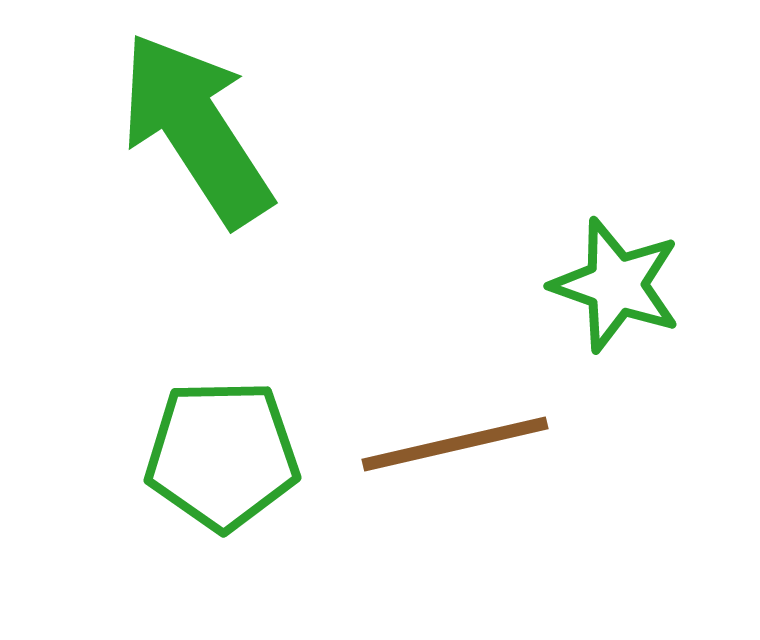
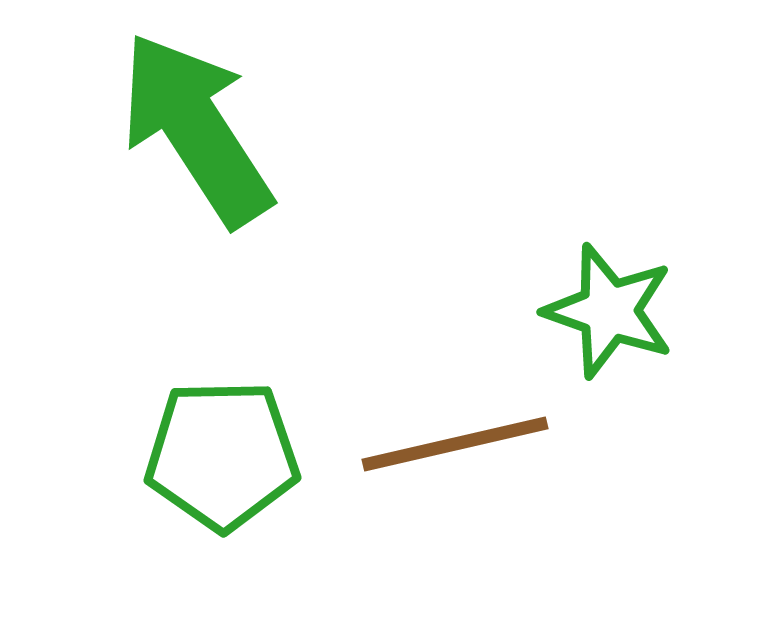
green star: moved 7 px left, 26 px down
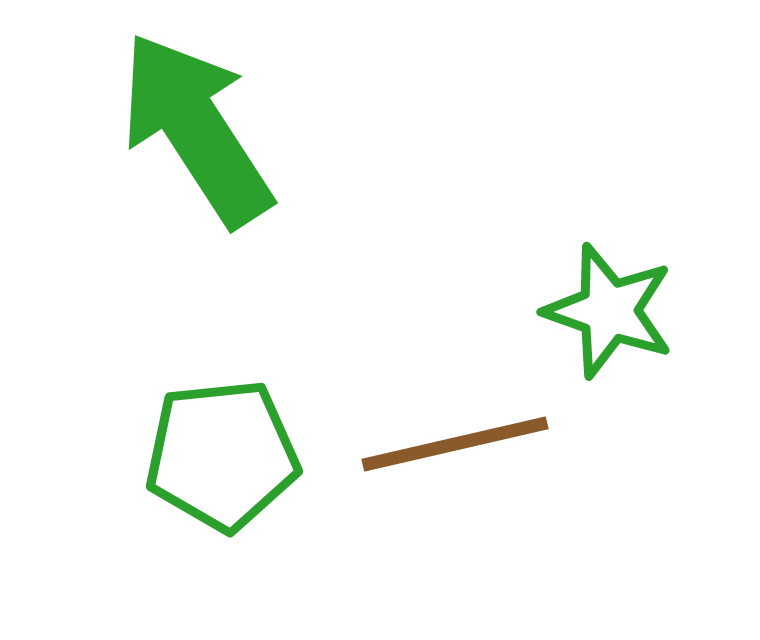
green pentagon: rotated 5 degrees counterclockwise
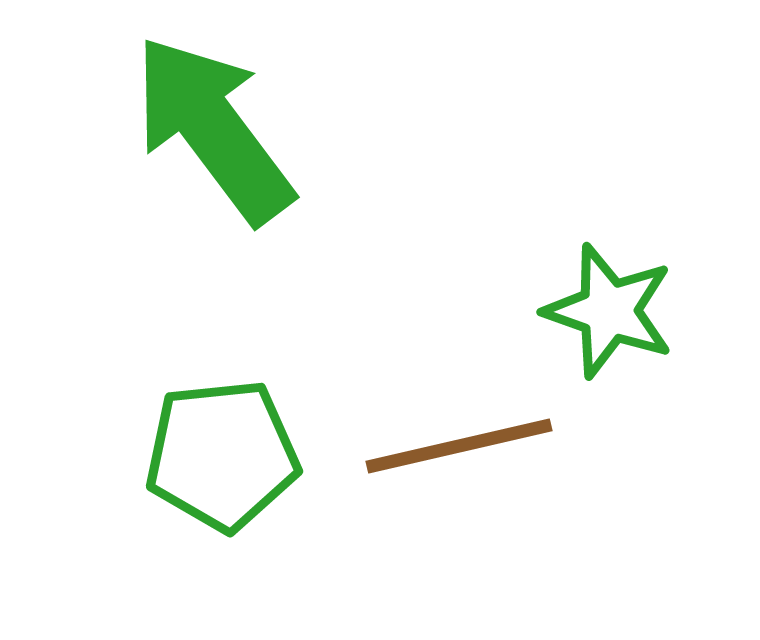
green arrow: moved 17 px right; rotated 4 degrees counterclockwise
brown line: moved 4 px right, 2 px down
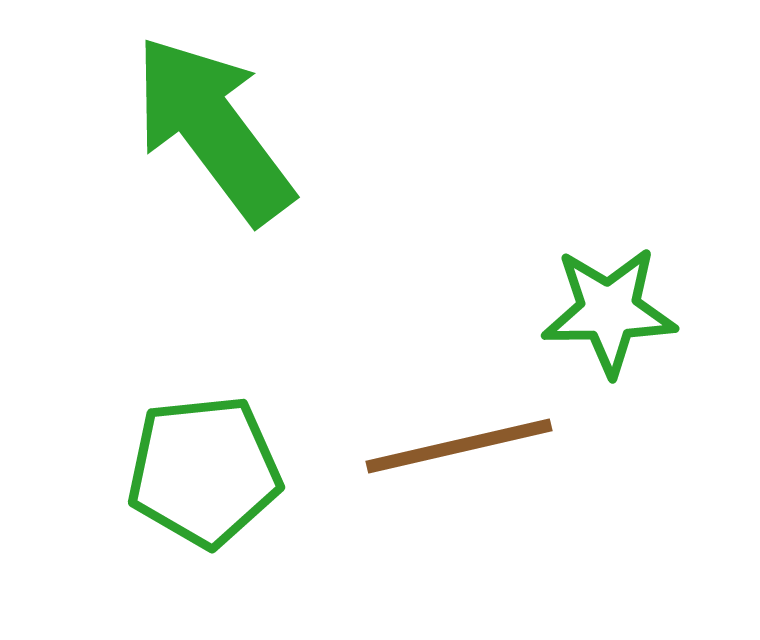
green star: rotated 20 degrees counterclockwise
green pentagon: moved 18 px left, 16 px down
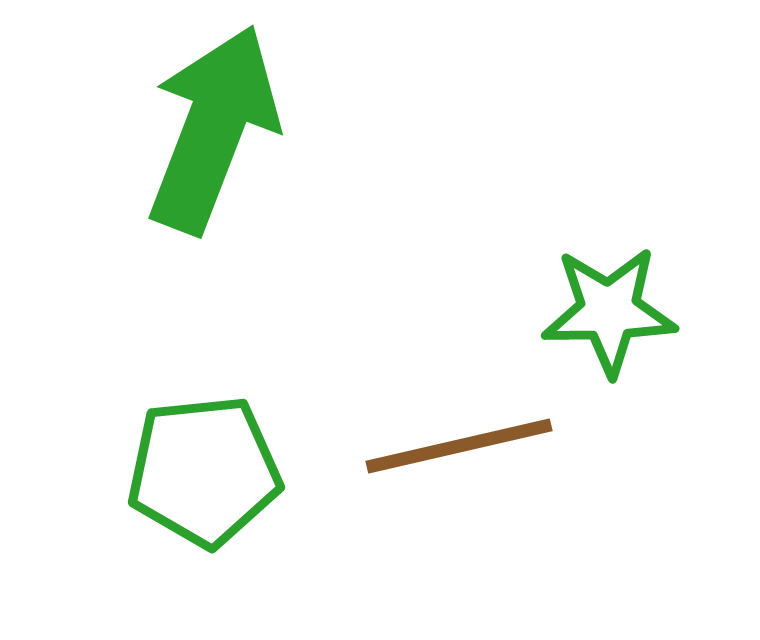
green arrow: rotated 58 degrees clockwise
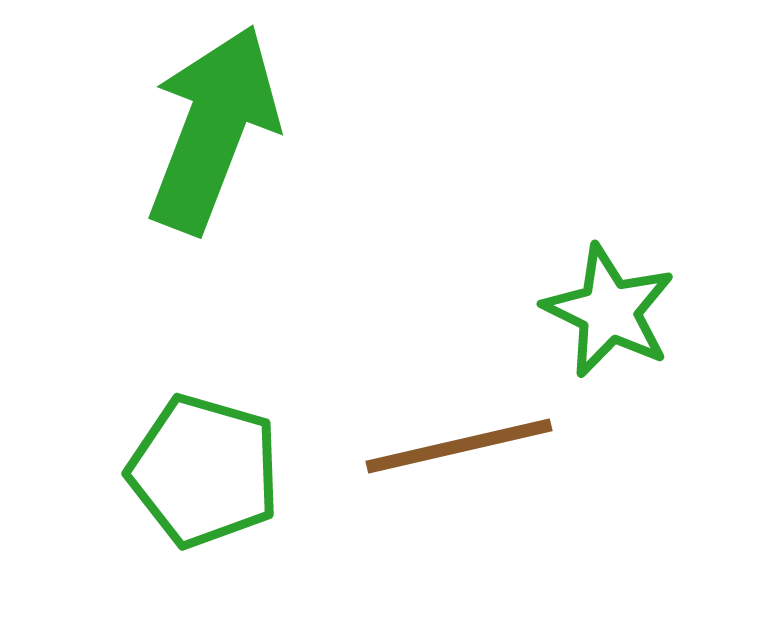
green star: rotated 27 degrees clockwise
green pentagon: rotated 22 degrees clockwise
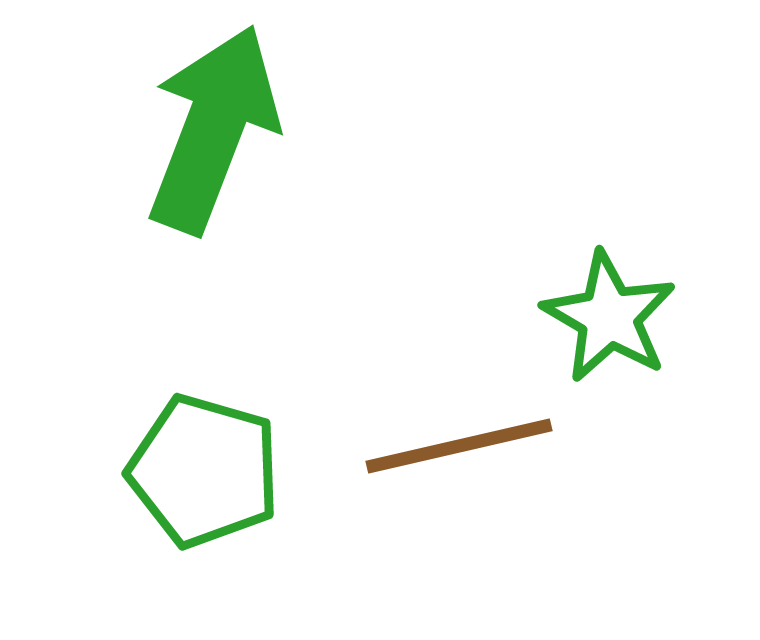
green star: moved 6 px down; rotated 4 degrees clockwise
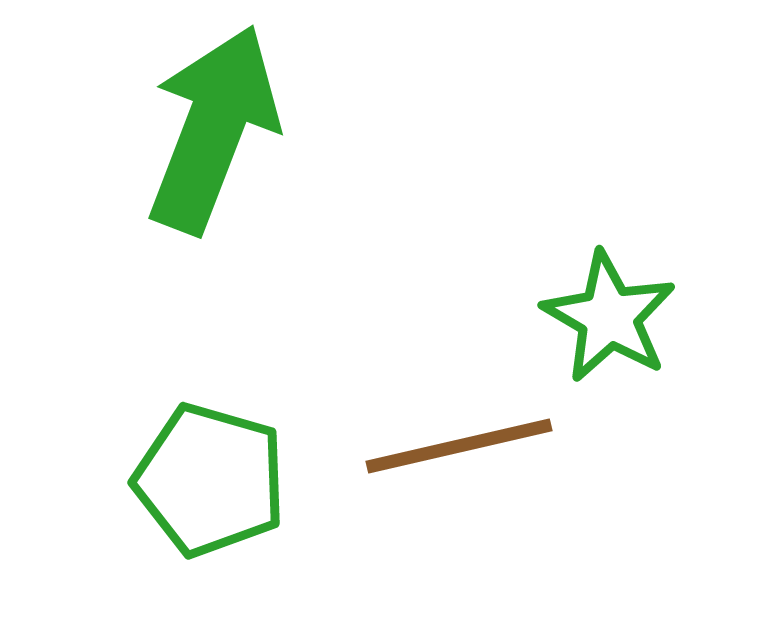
green pentagon: moved 6 px right, 9 px down
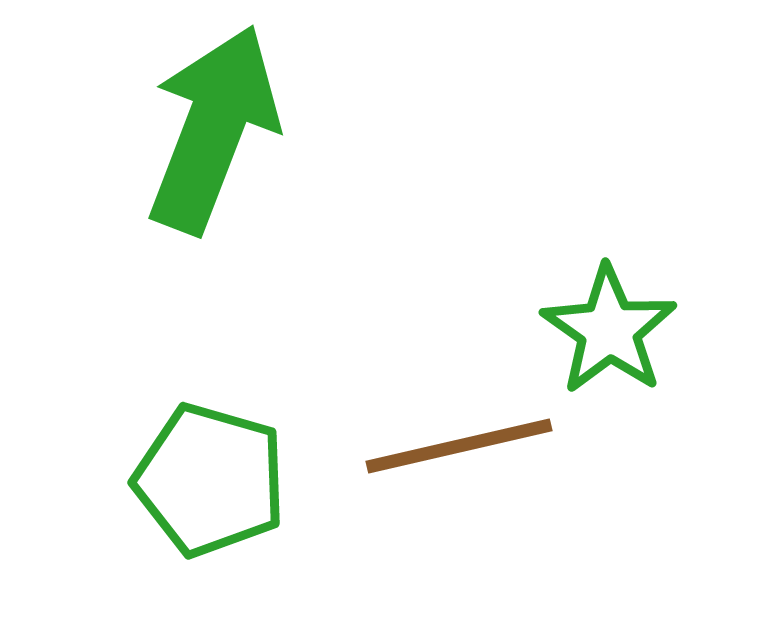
green star: moved 13 px down; rotated 5 degrees clockwise
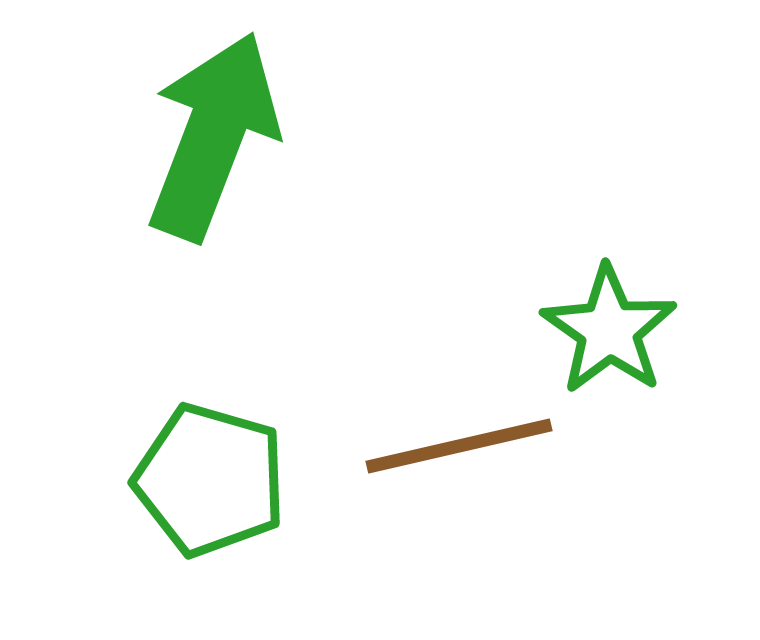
green arrow: moved 7 px down
